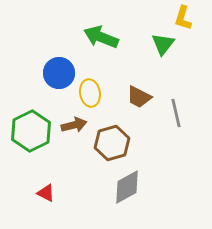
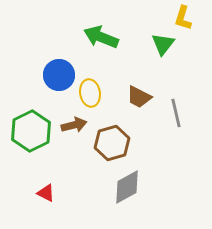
blue circle: moved 2 px down
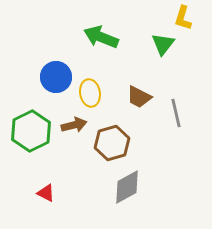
blue circle: moved 3 px left, 2 px down
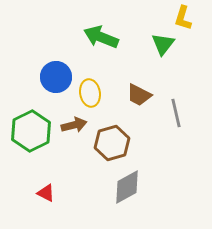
brown trapezoid: moved 2 px up
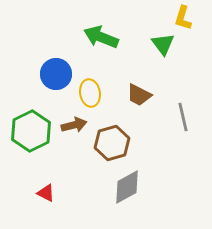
green triangle: rotated 15 degrees counterclockwise
blue circle: moved 3 px up
gray line: moved 7 px right, 4 px down
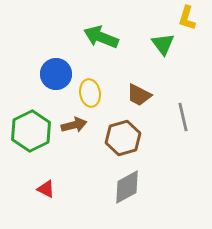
yellow L-shape: moved 4 px right
brown hexagon: moved 11 px right, 5 px up
red triangle: moved 4 px up
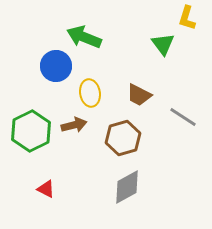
green arrow: moved 17 px left
blue circle: moved 8 px up
gray line: rotated 44 degrees counterclockwise
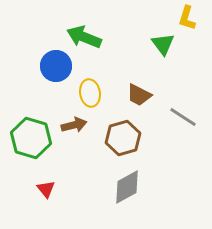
green hexagon: moved 7 px down; rotated 18 degrees counterclockwise
red triangle: rotated 24 degrees clockwise
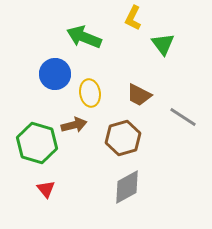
yellow L-shape: moved 54 px left; rotated 10 degrees clockwise
blue circle: moved 1 px left, 8 px down
green hexagon: moved 6 px right, 5 px down
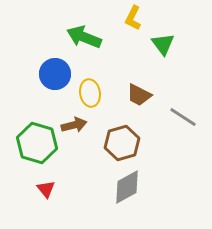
brown hexagon: moved 1 px left, 5 px down
